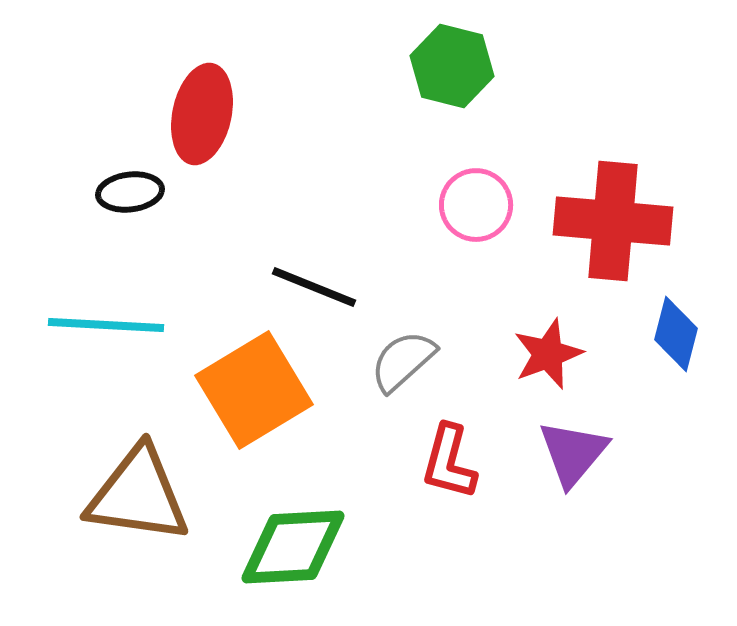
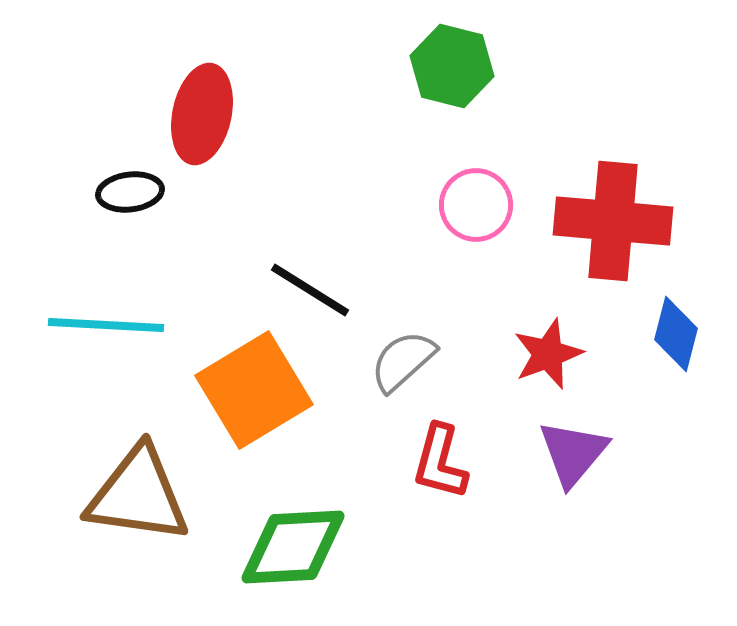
black line: moved 4 px left, 3 px down; rotated 10 degrees clockwise
red L-shape: moved 9 px left
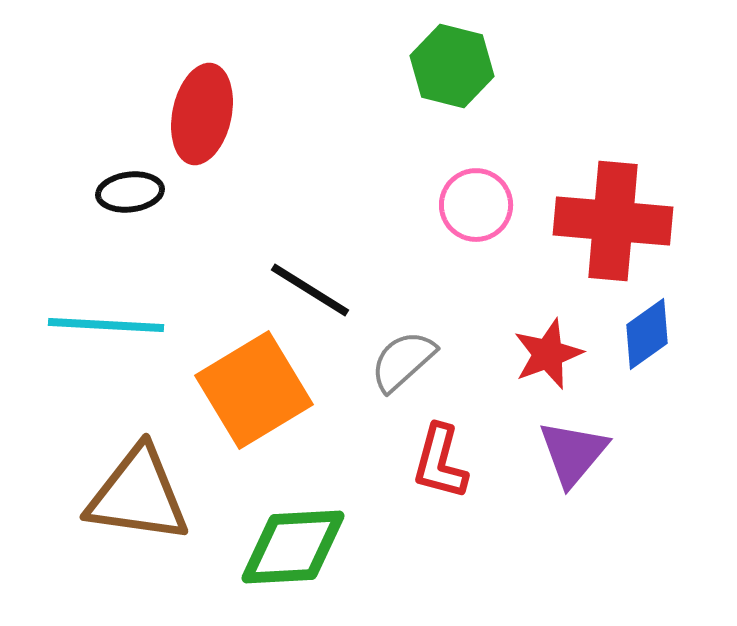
blue diamond: moved 29 px left; rotated 40 degrees clockwise
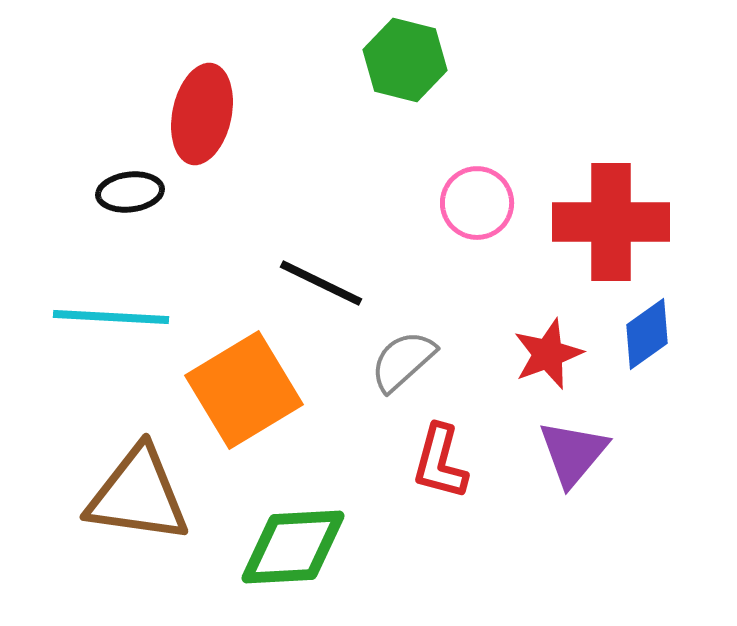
green hexagon: moved 47 px left, 6 px up
pink circle: moved 1 px right, 2 px up
red cross: moved 2 px left, 1 px down; rotated 5 degrees counterclockwise
black line: moved 11 px right, 7 px up; rotated 6 degrees counterclockwise
cyan line: moved 5 px right, 8 px up
orange square: moved 10 px left
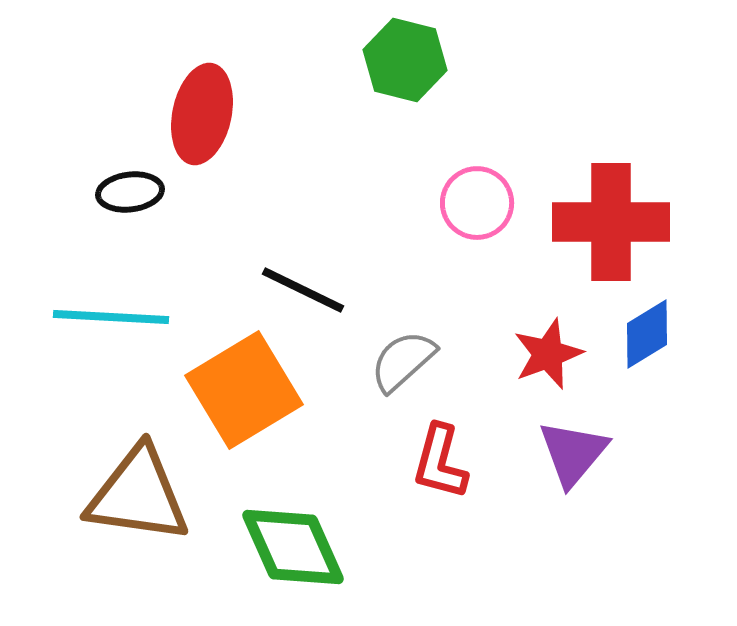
black line: moved 18 px left, 7 px down
blue diamond: rotated 4 degrees clockwise
green diamond: rotated 69 degrees clockwise
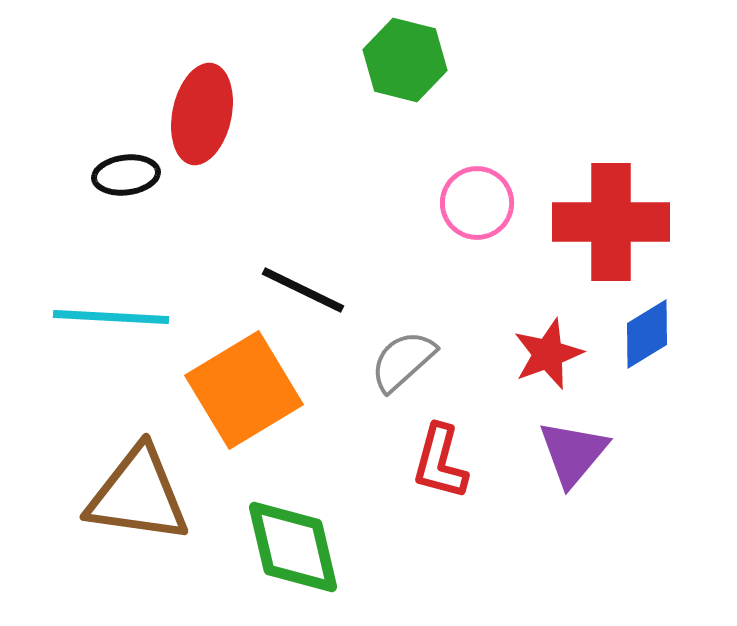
black ellipse: moved 4 px left, 17 px up
green diamond: rotated 11 degrees clockwise
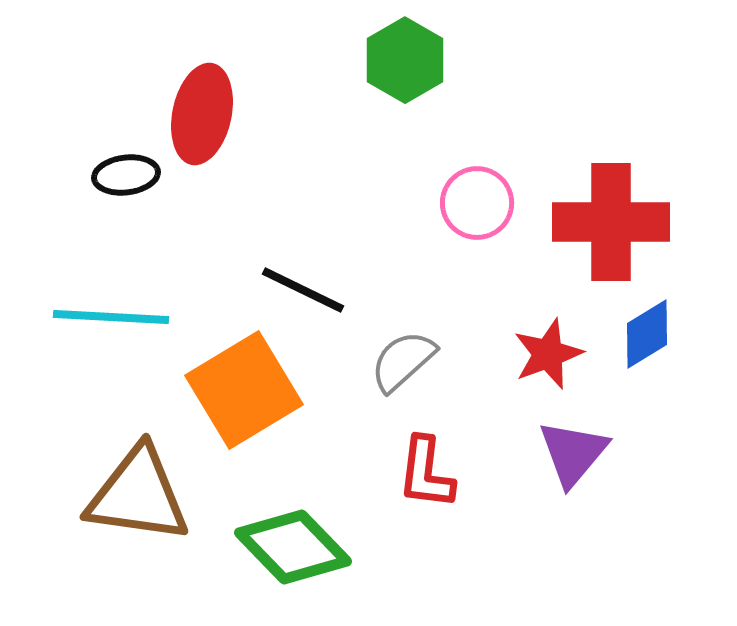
green hexagon: rotated 16 degrees clockwise
red L-shape: moved 14 px left, 11 px down; rotated 8 degrees counterclockwise
green diamond: rotated 31 degrees counterclockwise
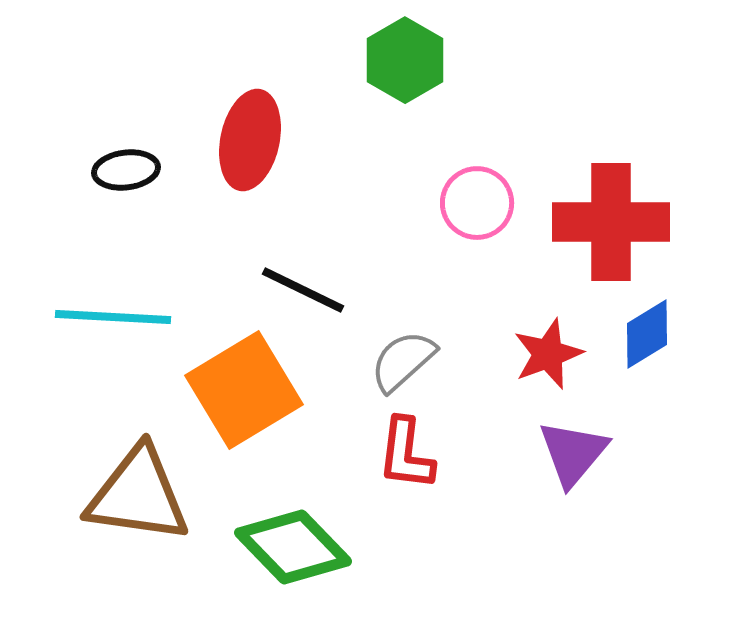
red ellipse: moved 48 px right, 26 px down
black ellipse: moved 5 px up
cyan line: moved 2 px right
red L-shape: moved 20 px left, 19 px up
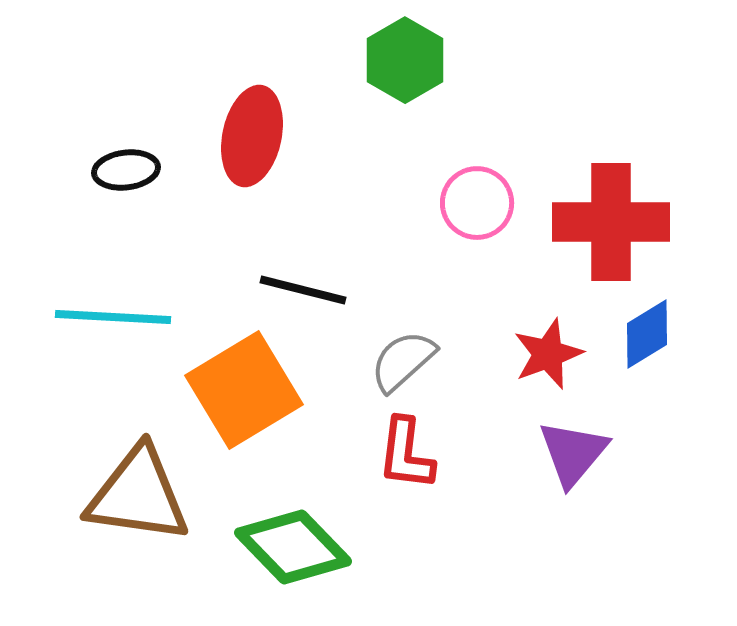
red ellipse: moved 2 px right, 4 px up
black line: rotated 12 degrees counterclockwise
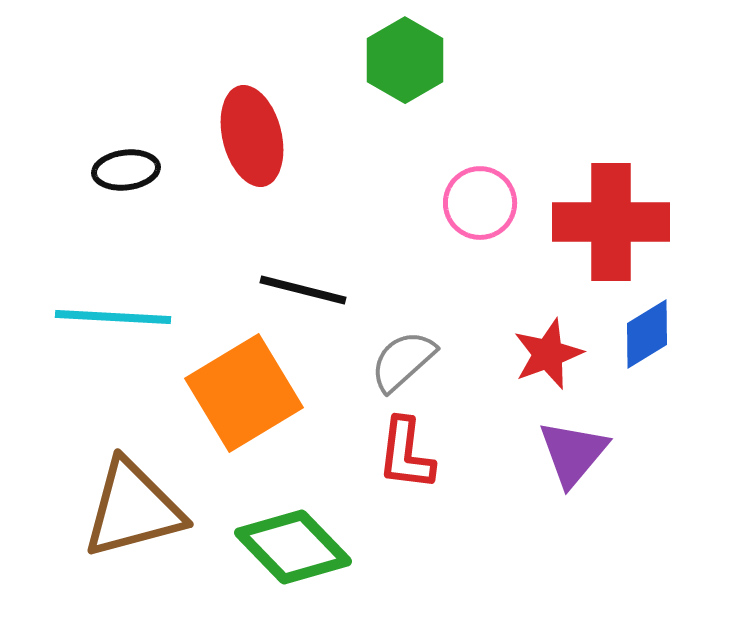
red ellipse: rotated 26 degrees counterclockwise
pink circle: moved 3 px right
orange square: moved 3 px down
brown triangle: moved 5 px left, 14 px down; rotated 23 degrees counterclockwise
